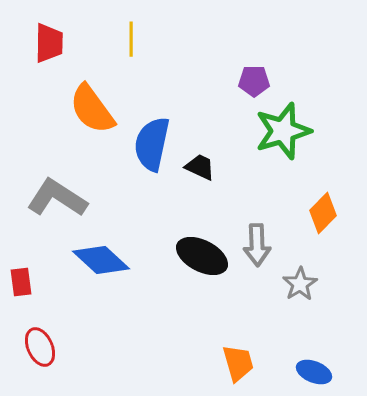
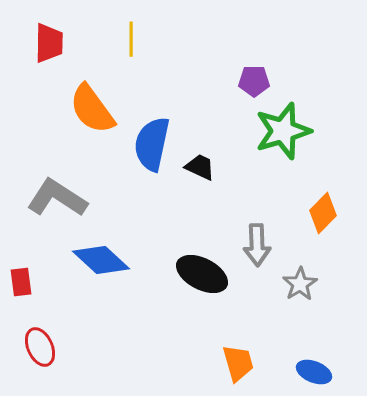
black ellipse: moved 18 px down
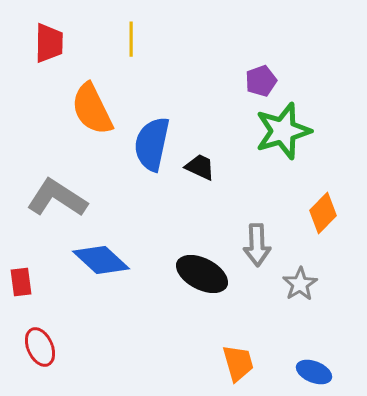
purple pentagon: moved 7 px right; rotated 20 degrees counterclockwise
orange semicircle: rotated 10 degrees clockwise
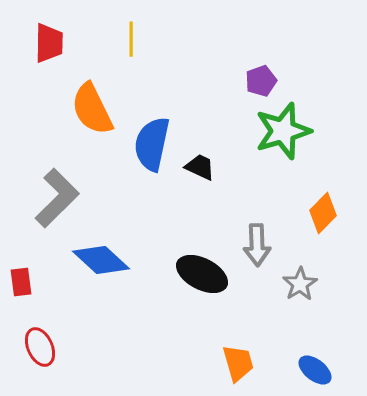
gray L-shape: rotated 102 degrees clockwise
blue ellipse: moved 1 px right, 2 px up; rotated 16 degrees clockwise
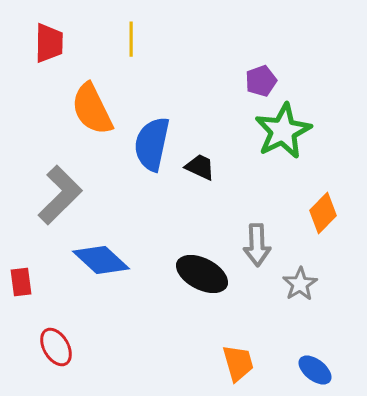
green star: rotated 10 degrees counterclockwise
gray L-shape: moved 3 px right, 3 px up
red ellipse: moved 16 px right; rotated 6 degrees counterclockwise
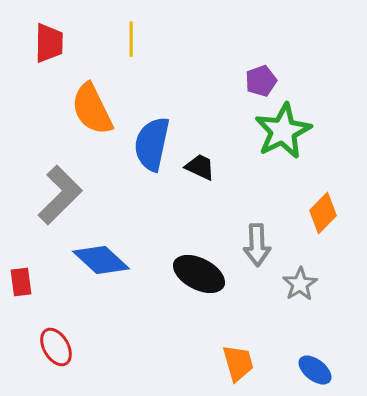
black ellipse: moved 3 px left
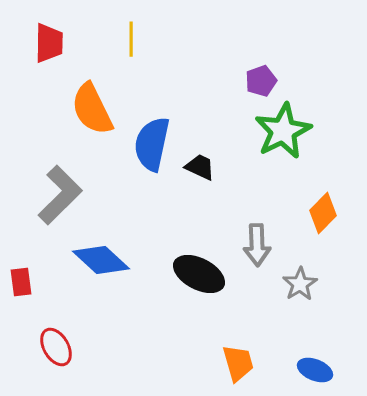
blue ellipse: rotated 16 degrees counterclockwise
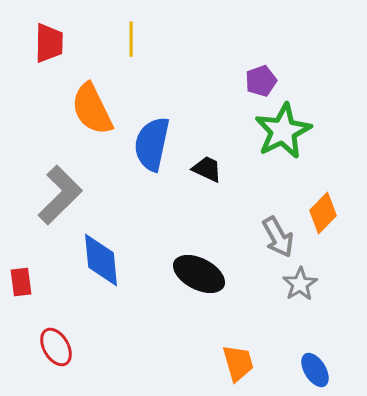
black trapezoid: moved 7 px right, 2 px down
gray arrow: moved 21 px right, 8 px up; rotated 27 degrees counterclockwise
blue diamond: rotated 42 degrees clockwise
blue ellipse: rotated 36 degrees clockwise
